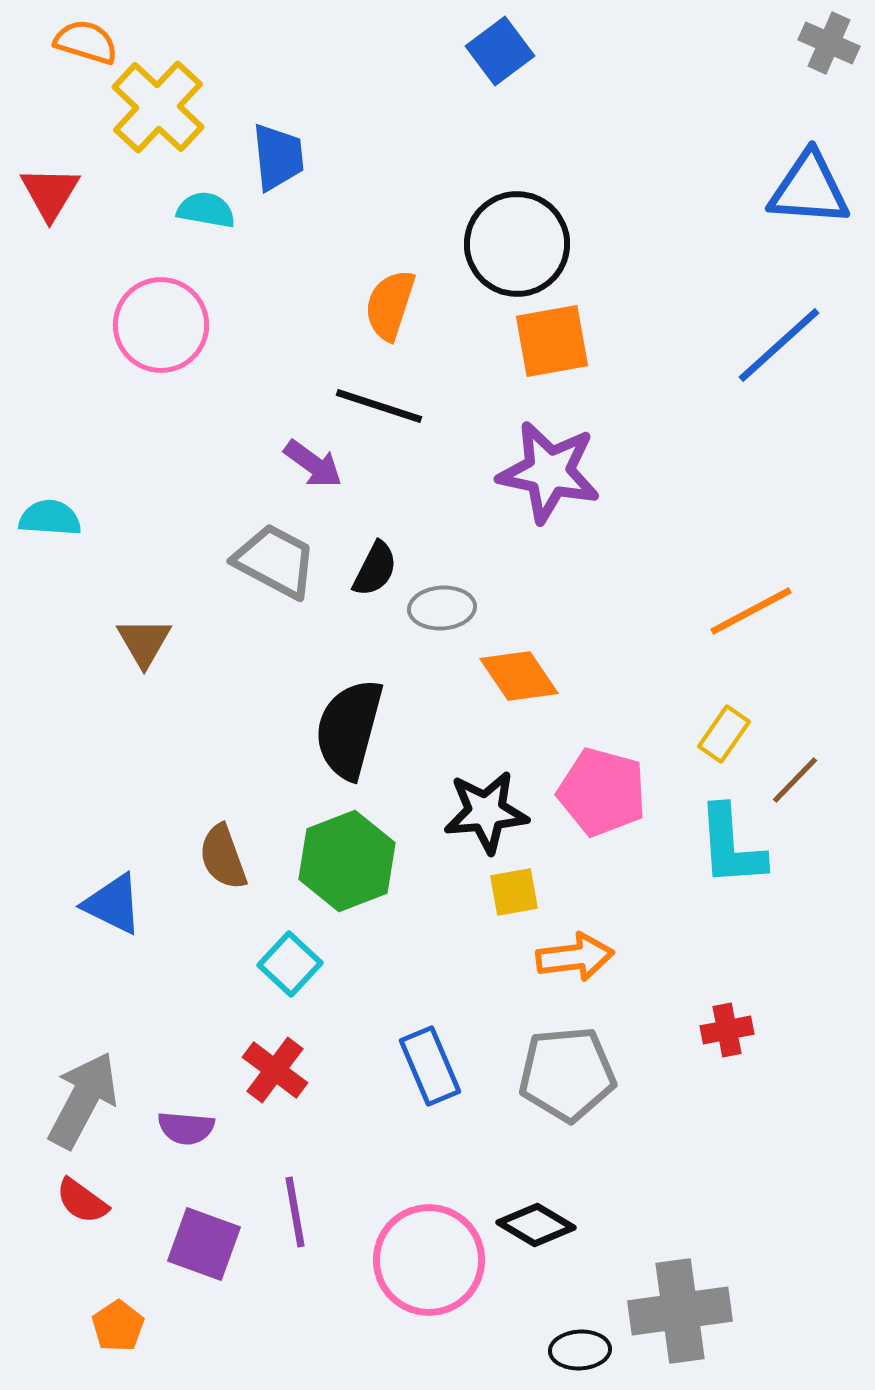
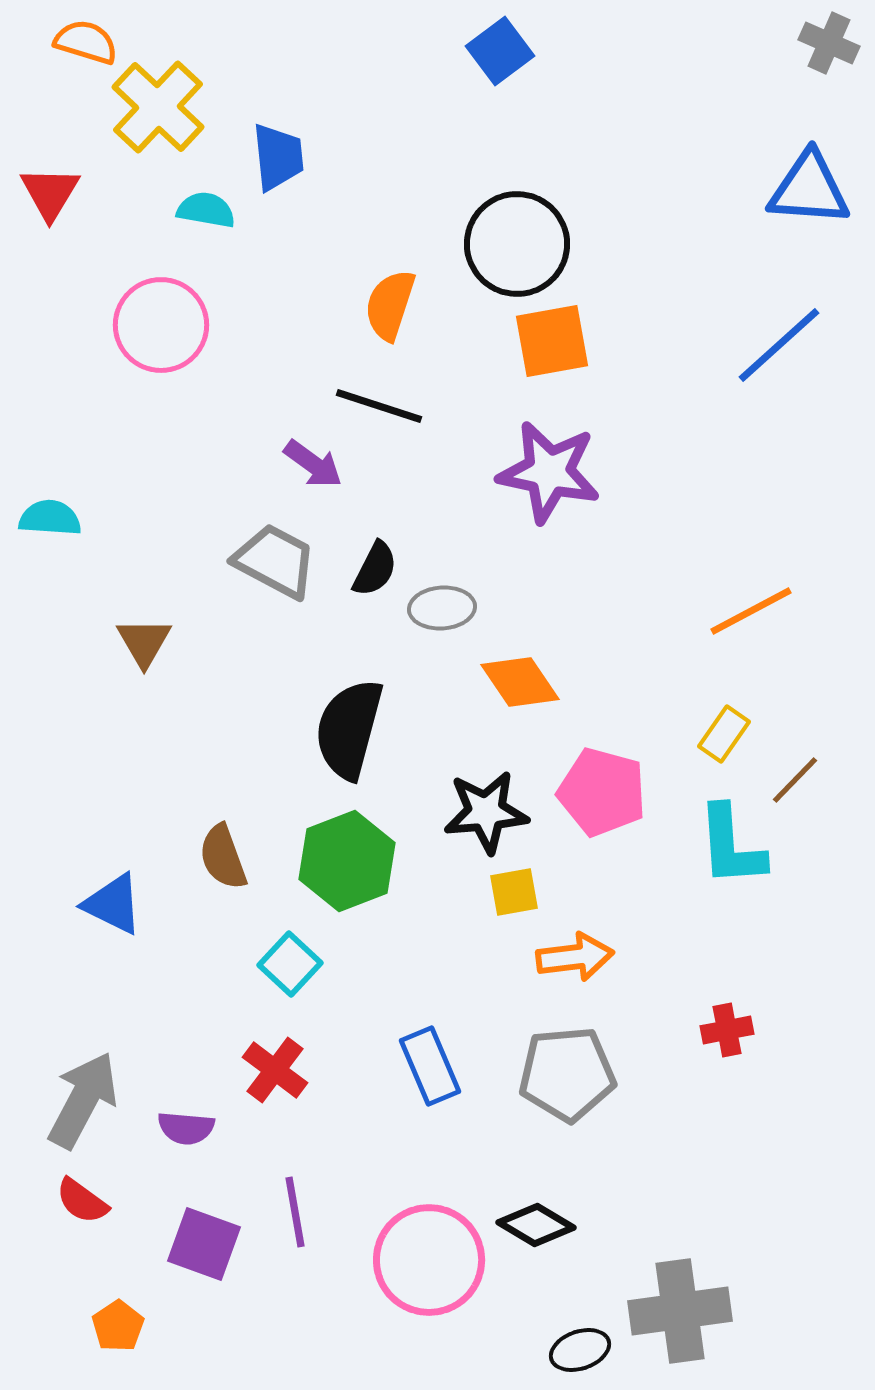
orange diamond at (519, 676): moved 1 px right, 6 px down
black ellipse at (580, 1350): rotated 16 degrees counterclockwise
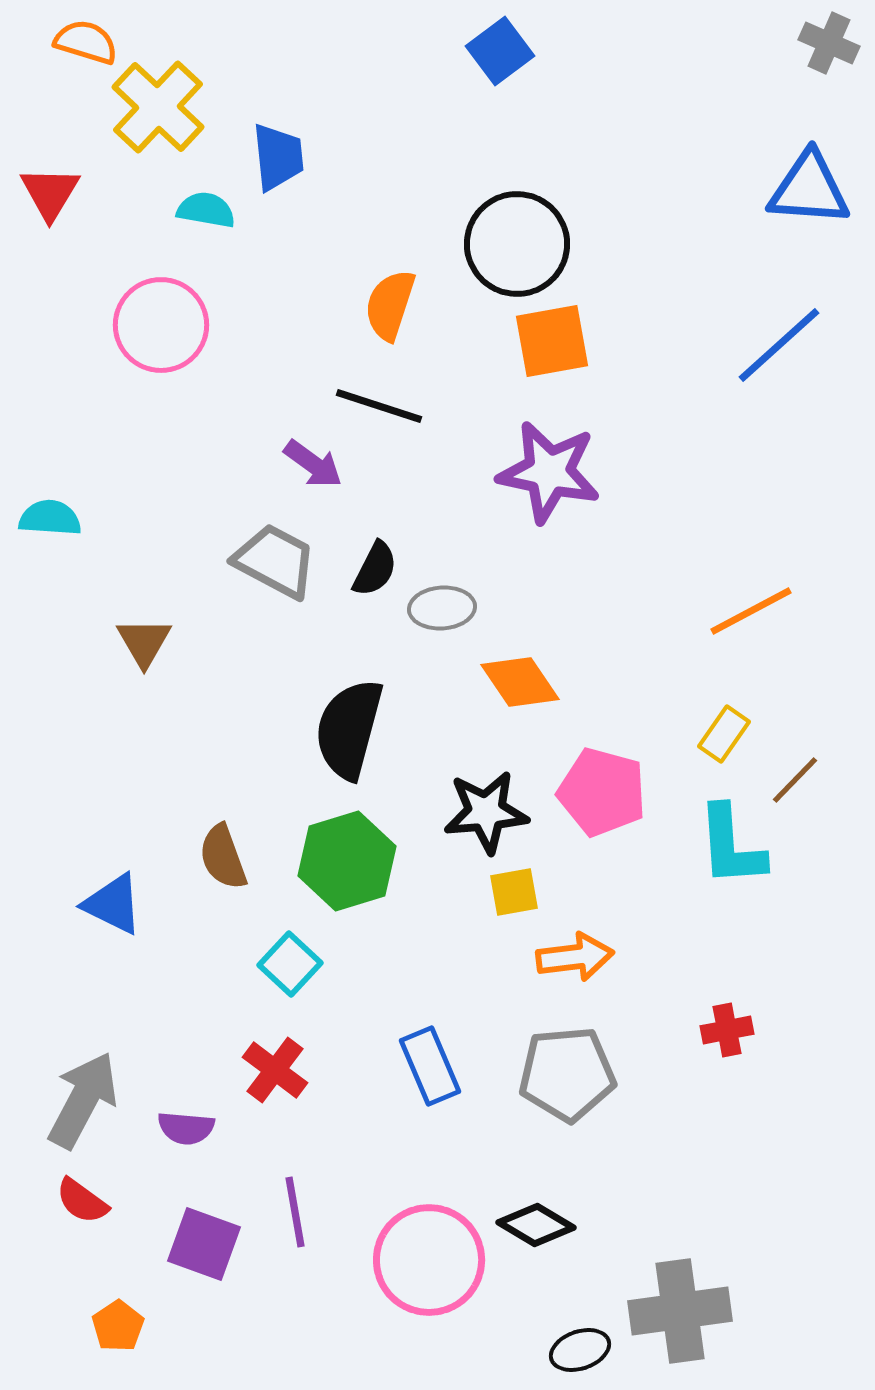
green hexagon at (347, 861): rotated 4 degrees clockwise
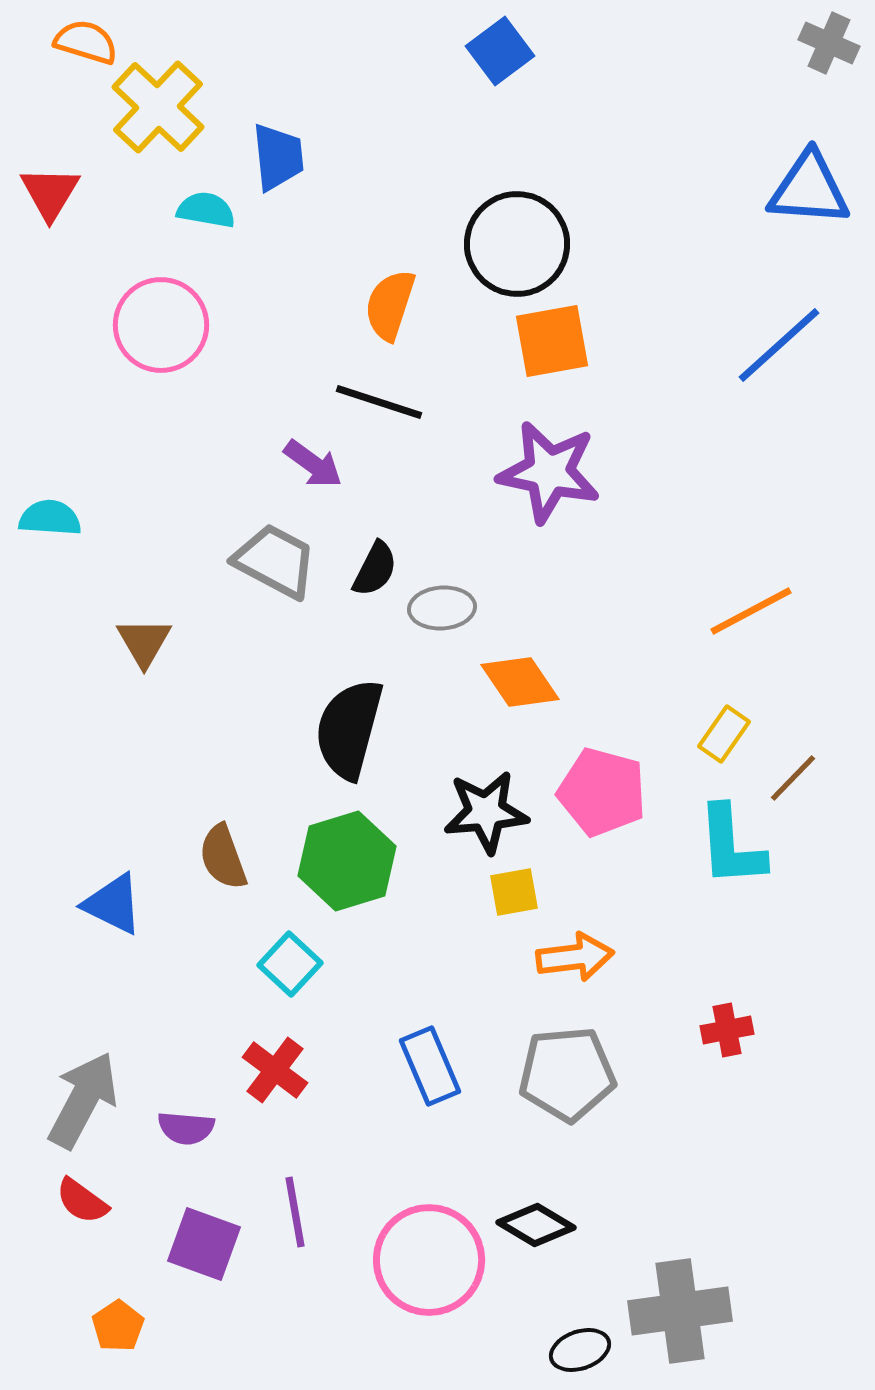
black line at (379, 406): moved 4 px up
brown line at (795, 780): moved 2 px left, 2 px up
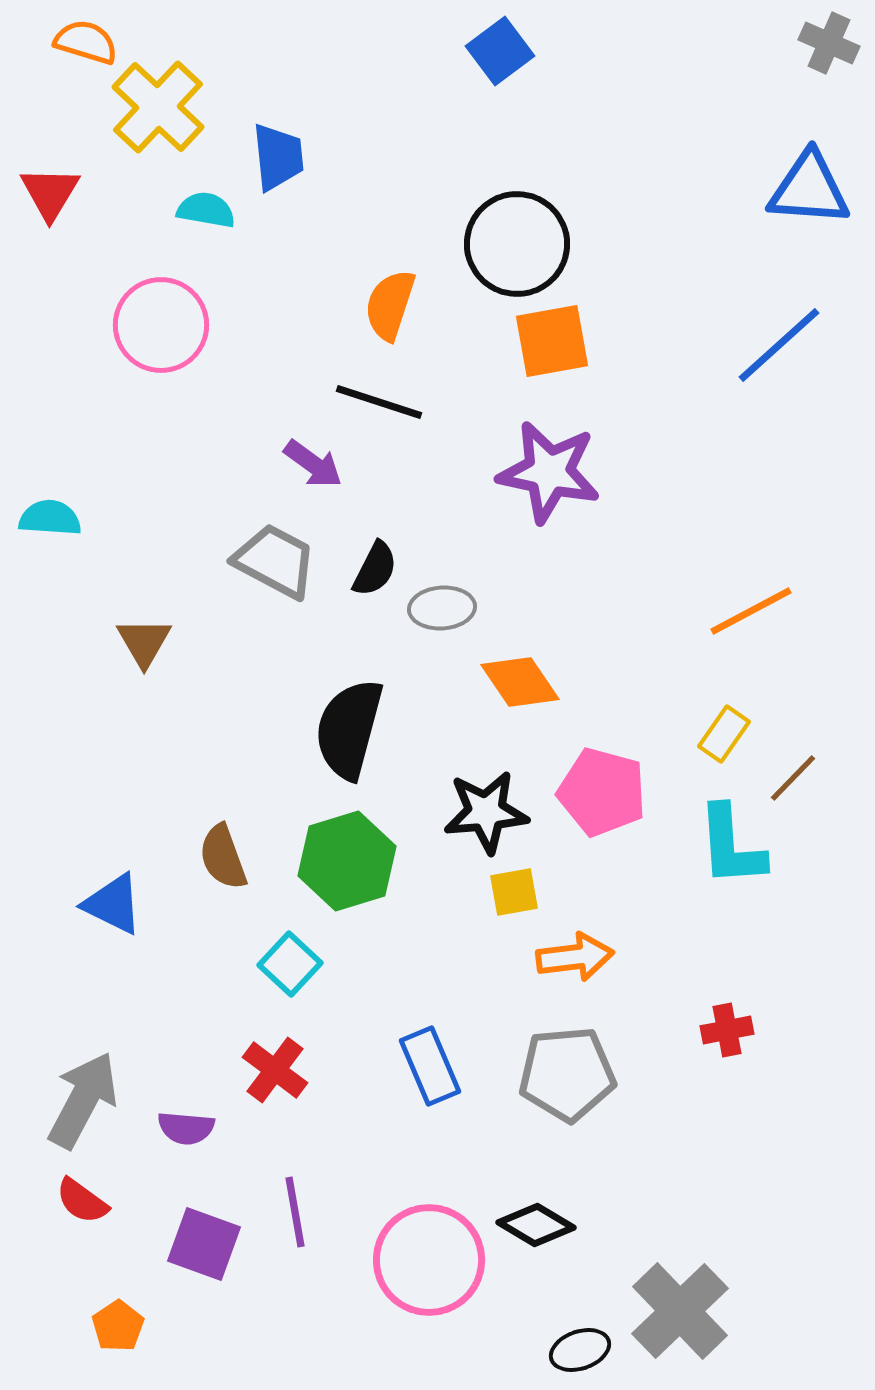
gray cross at (680, 1311): rotated 36 degrees counterclockwise
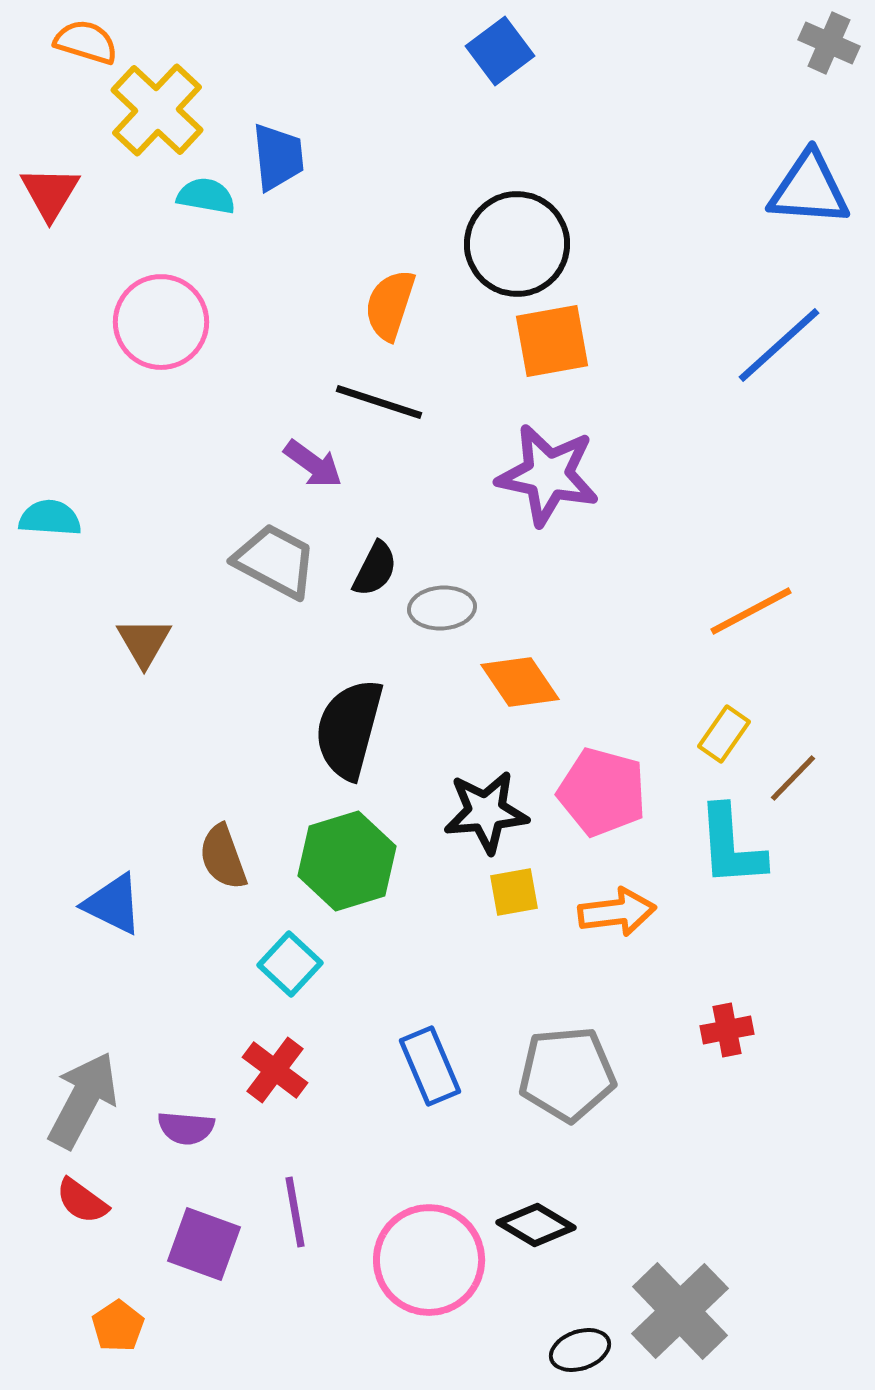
yellow cross at (158, 107): moved 1 px left, 3 px down
cyan semicircle at (206, 210): moved 14 px up
pink circle at (161, 325): moved 3 px up
purple star at (549, 472): moved 1 px left, 3 px down
orange arrow at (575, 957): moved 42 px right, 45 px up
